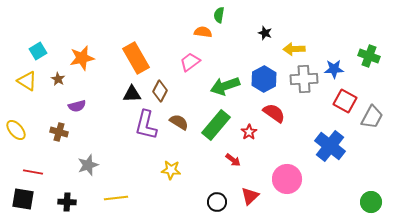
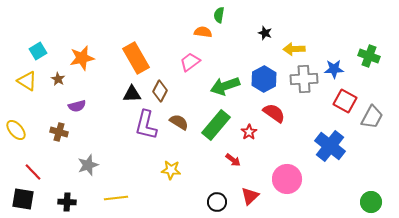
red line: rotated 36 degrees clockwise
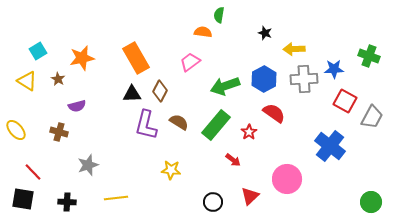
black circle: moved 4 px left
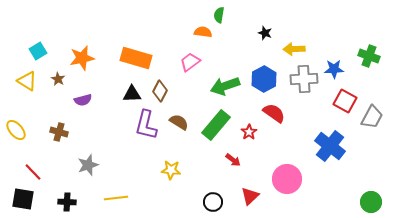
orange rectangle: rotated 44 degrees counterclockwise
purple semicircle: moved 6 px right, 6 px up
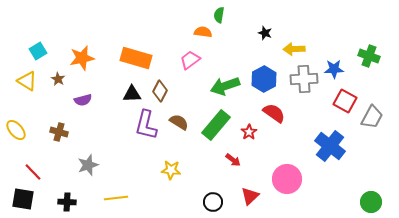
pink trapezoid: moved 2 px up
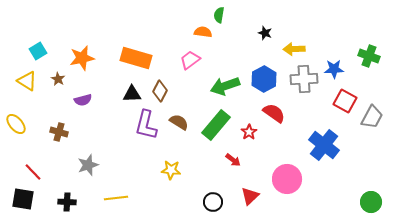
yellow ellipse: moved 6 px up
blue cross: moved 6 px left, 1 px up
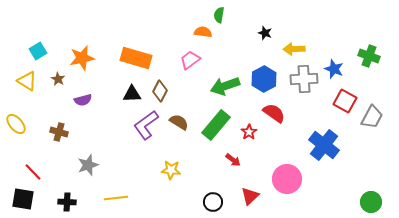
blue star: rotated 24 degrees clockwise
purple L-shape: rotated 40 degrees clockwise
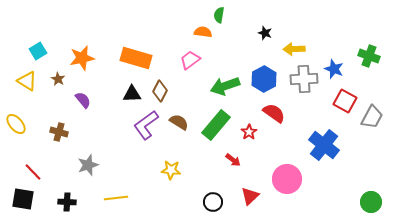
purple semicircle: rotated 114 degrees counterclockwise
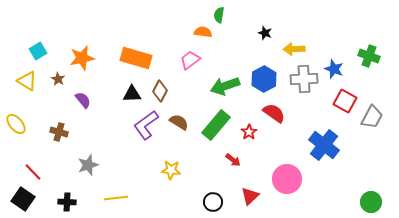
black square: rotated 25 degrees clockwise
